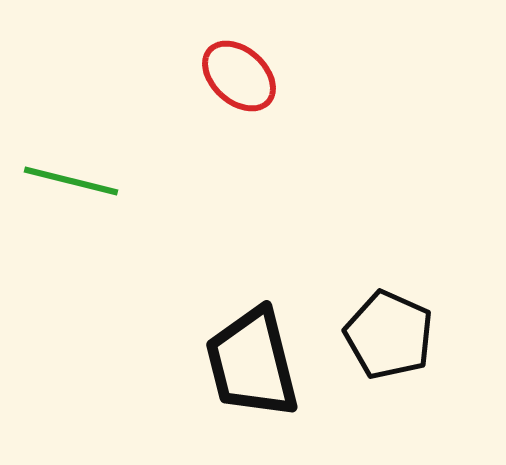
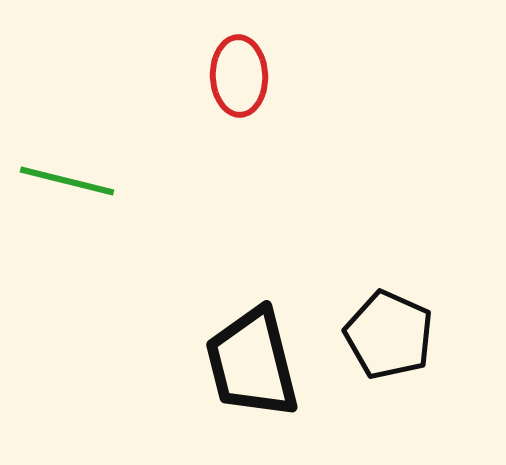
red ellipse: rotated 46 degrees clockwise
green line: moved 4 px left
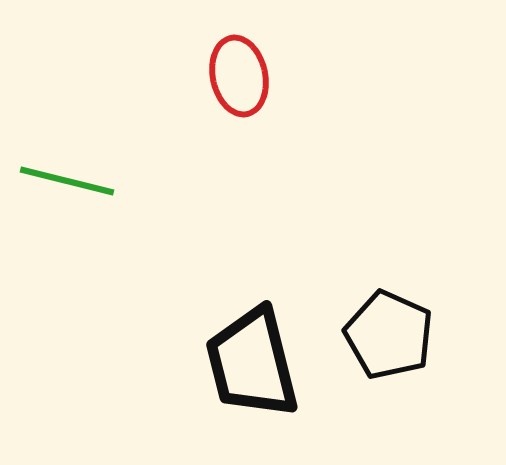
red ellipse: rotated 10 degrees counterclockwise
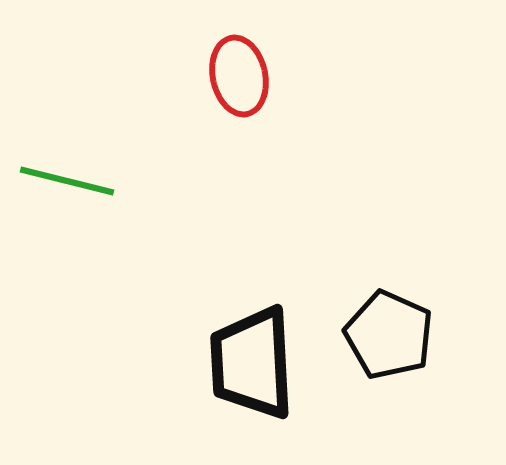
black trapezoid: rotated 11 degrees clockwise
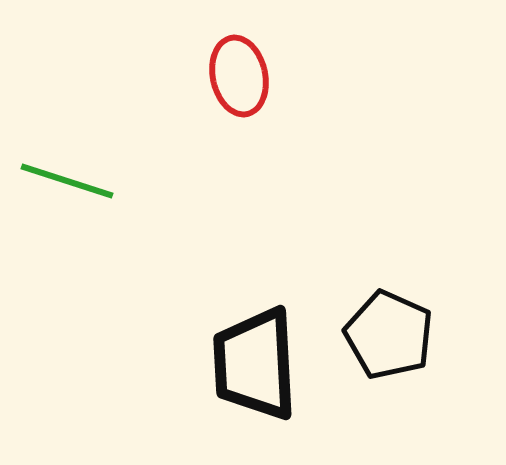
green line: rotated 4 degrees clockwise
black trapezoid: moved 3 px right, 1 px down
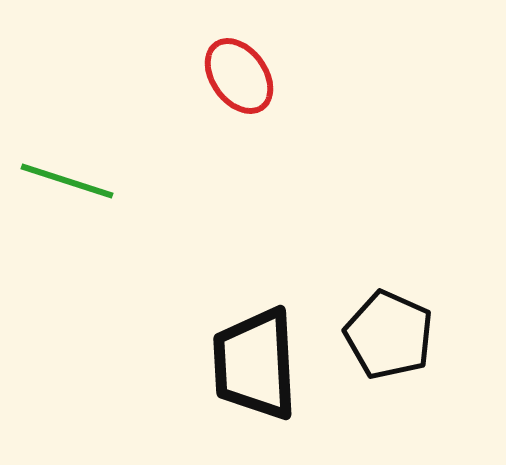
red ellipse: rotated 24 degrees counterclockwise
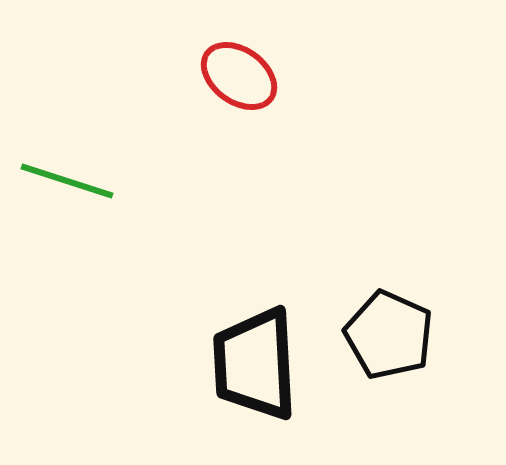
red ellipse: rotated 18 degrees counterclockwise
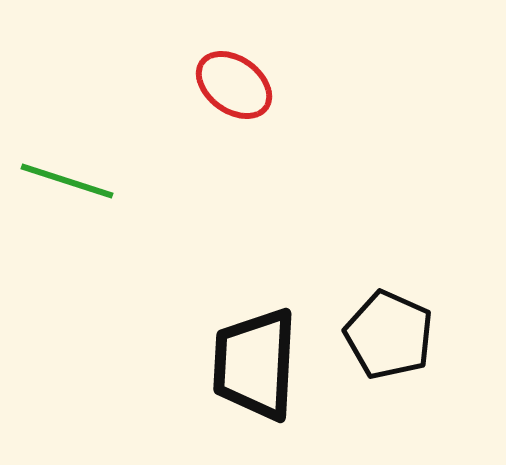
red ellipse: moved 5 px left, 9 px down
black trapezoid: rotated 6 degrees clockwise
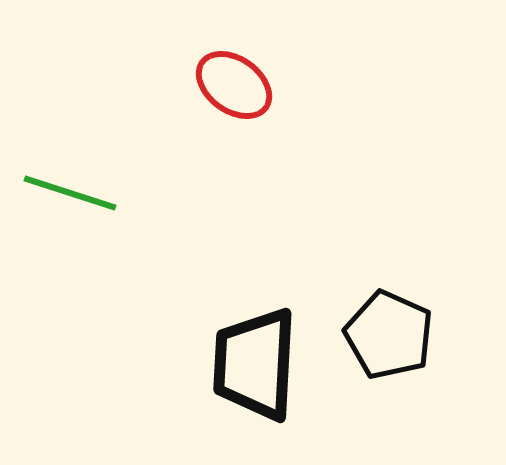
green line: moved 3 px right, 12 px down
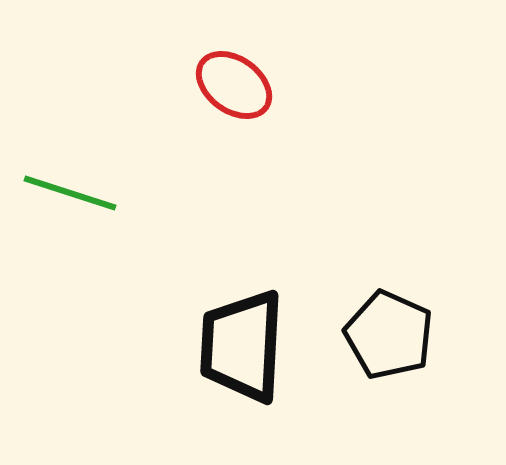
black trapezoid: moved 13 px left, 18 px up
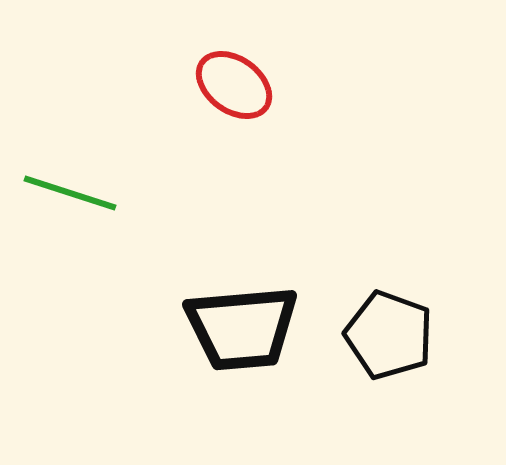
black pentagon: rotated 4 degrees counterclockwise
black trapezoid: moved 18 px up; rotated 98 degrees counterclockwise
